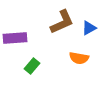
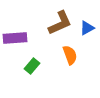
brown L-shape: moved 2 px left, 1 px down
blue triangle: moved 2 px left
orange semicircle: moved 9 px left, 3 px up; rotated 120 degrees counterclockwise
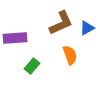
brown L-shape: moved 1 px right
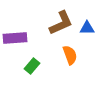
blue triangle: rotated 28 degrees clockwise
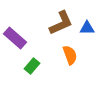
purple rectangle: rotated 45 degrees clockwise
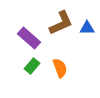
purple rectangle: moved 14 px right
orange semicircle: moved 10 px left, 13 px down
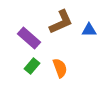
brown L-shape: moved 1 px up
blue triangle: moved 2 px right, 2 px down
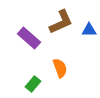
green rectangle: moved 1 px right, 18 px down
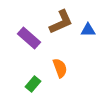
blue triangle: moved 1 px left
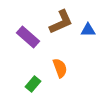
purple rectangle: moved 1 px left, 1 px up
